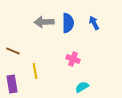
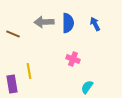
blue arrow: moved 1 px right, 1 px down
brown line: moved 17 px up
yellow line: moved 6 px left
cyan semicircle: moved 5 px right; rotated 24 degrees counterclockwise
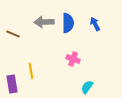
yellow line: moved 2 px right
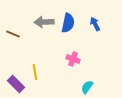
blue semicircle: rotated 12 degrees clockwise
yellow line: moved 4 px right, 1 px down
purple rectangle: moved 4 px right; rotated 36 degrees counterclockwise
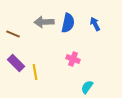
purple rectangle: moved 21 px up
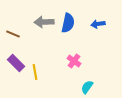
blue arrow: moved 3 px right; rotated 72 degrees counterclockwise
pink cross: moved 1 px right, 2 px down; rotated 16 degrees clockwise
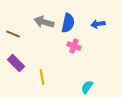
gray arrow: rotated 18 degrees clockwise
pink cross: moved 15 px up; rotated 16 degrees counterclockwise
yellow line: moved 7 px right, 5 px down
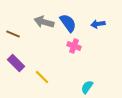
blue semicircle: rotated 48 degrees counterclockwise
yellow line: rotated 35 degrees counterclockwise
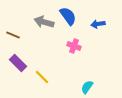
blue semicircle: moved 7 px up
brown line: moved 1 px down
purple rectangle: moved 2 px right
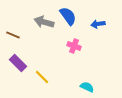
cyan semicircle: rotated 80 degrees clockwise
